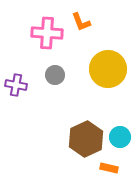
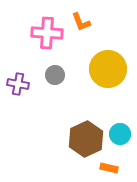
purple cross: moved 2 px right, 1 px up
cyan circle: moved 3 px up
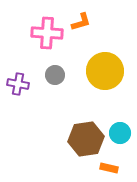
orange L-shape: rotated 85 degrees counterclockwise
yellow circle: moved 3 px left, 2 px down
cyan circle: moved 1 px up
brown hexagon: rotated 16 degrees clockwise
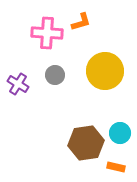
purple cross: rotated 20 degrees clockwise
brown hexagon: moved 4 px down
orange rectangle: moved 7 px right, 1 px up
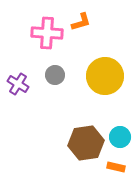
yellow circle: moved 5 px down
cyan circle: moved 4 px down
